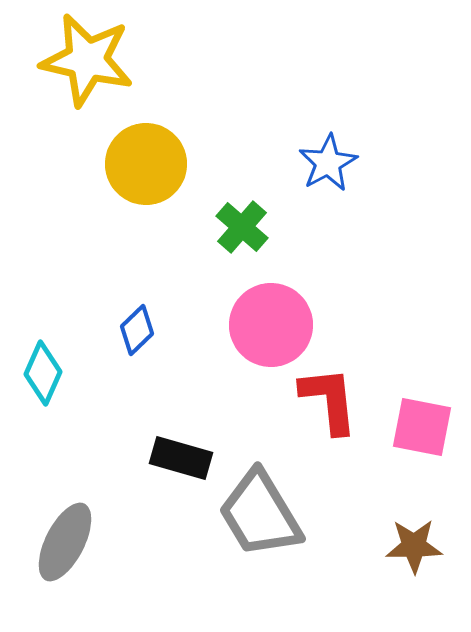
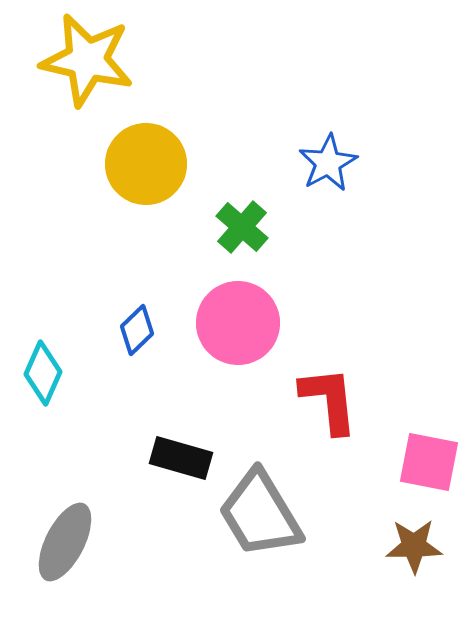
pink circle: moved 33 px left, 2 px up
pink square: moved 7 px right, 35 px down
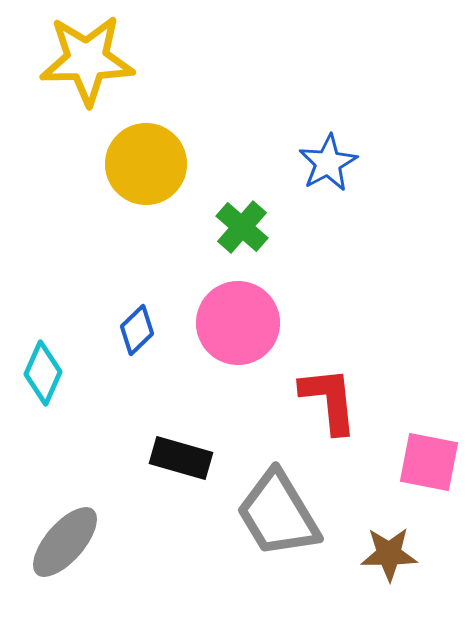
yellow star: rotated 14 degrees counterclockwise
gray trapezoid: moved 18 px right
gray ellipse: rotated 14 degrees clockwise
brown star: moved 25 px left, 8 px down
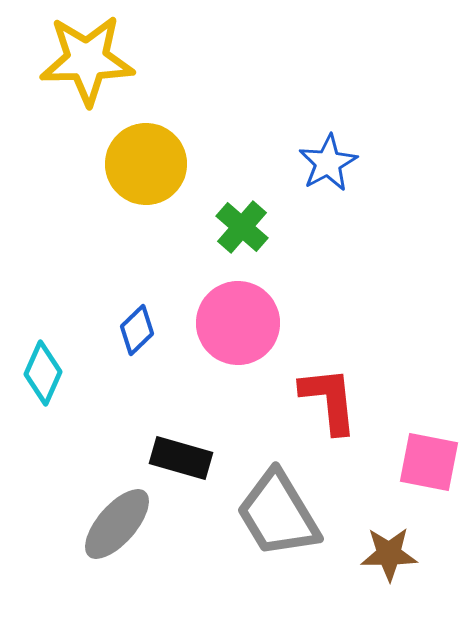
gray ellipse: moved 52 px right, 18 px up
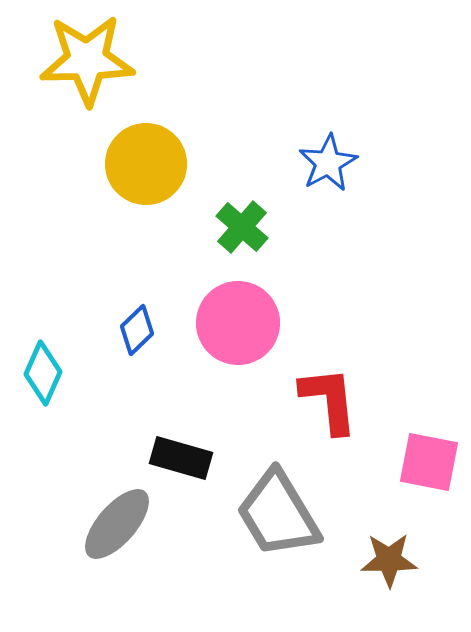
brown star: moved 6 px down
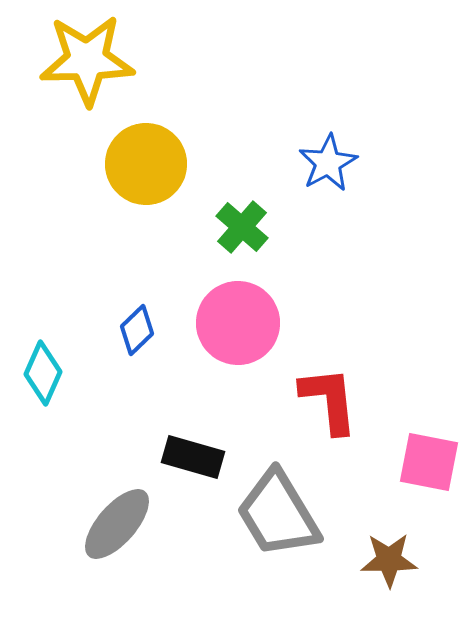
black rectangle: moved 12 px right, 1 px up
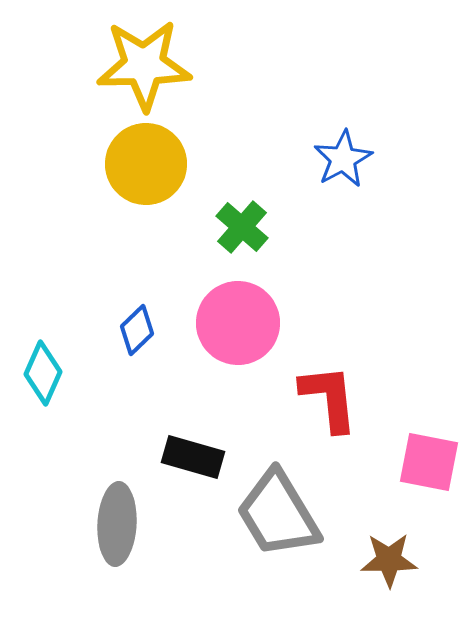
yellow star: moved 57 px right, 5 px down
blue star: moved 15 px right, 4 px up
red L-shape: moved 2 px up
gray ellipse: rotated 38 degrees counterclockwise
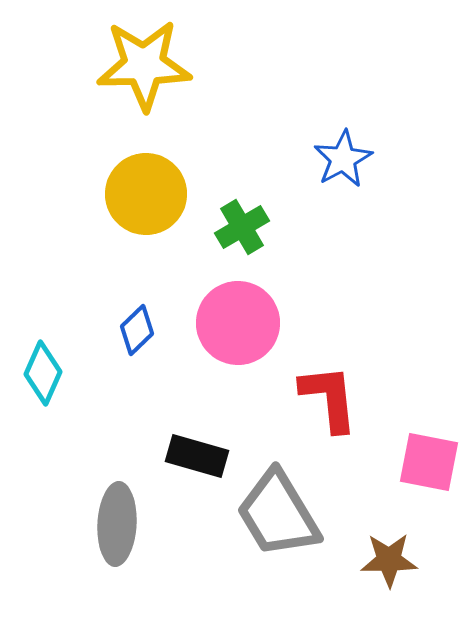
yellow circle: moved 30 px down
green cross: rotated 18 degrees clockwise
black rectangle: moved 4 px right, 1 px up
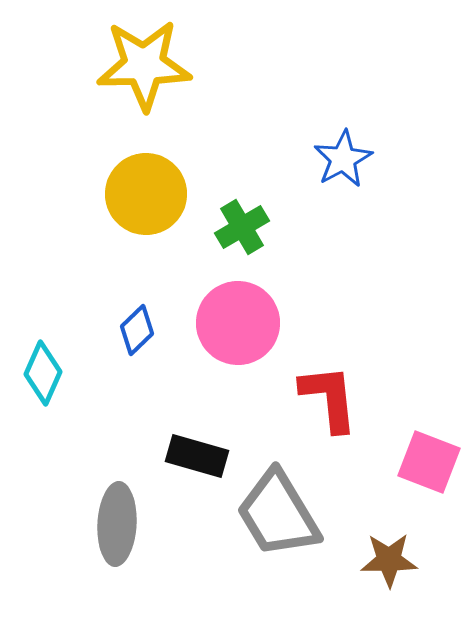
pink square: rotated 10 degrees clockwise
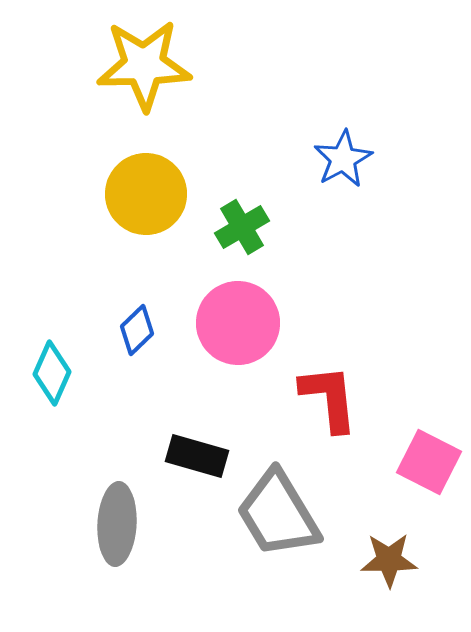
cyan diamond: moved 9 px right
pink square: rotated 6 degrees clockwise
